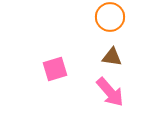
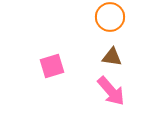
pink square: moved 3 px left, 3 px up
pink arrow: moved 1 px right, 1 px up
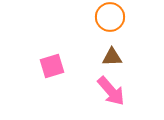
brown triangle: rotated 10 degrees counterclockwise
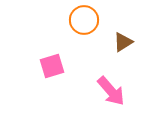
orange circle: moved 26 px left, 3 px down
brown triangle: moved 11 px right, 15 px up; rotated 30 degrees counterclockwise
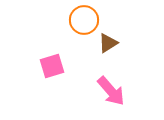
brown triangle: moved 15 px left, 1 px down
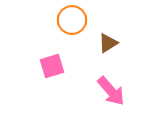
orange circle: moved 12 px left
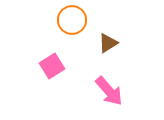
pink square: rotated 15 degrees counterclockwise
pink arrow: moved 2 px left
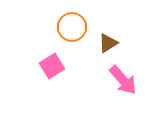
orange circle: moved 7 px down
pink arrow: moved 14 px right, 11 px up
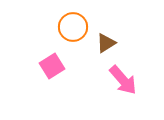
orange circle: moved 1 px right
brown triangle: moved 2 px left
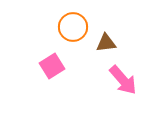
brown triangle: rotated 25 degrees clockwise
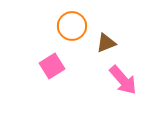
orange circle: moved 1 px left, 1 px up
brown triangle: rotated 15 degrees counterclockwise
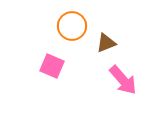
pink square: rotated 35 degrees counterclockwise
